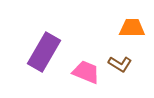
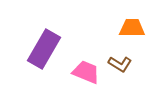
purple rectangle: moved 3 px up
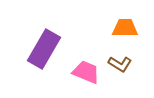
orange trapezoid: moved 7 px left
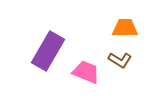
purple rectangle: moved 4 px right, 2 px down
brown L-shape: moved 4 px up
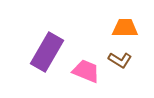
purple rectangle: moved 1 px left, 1 px down
pink trapezoid: moved 1 px up
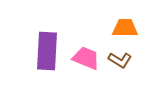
purple rectangle: moved 1 px up; rotated 27 degrees counterclockwise
pink trapezoid: moved 13 px up
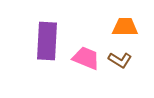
orange trapezoid: moved 1 px up
purple rectangle: moved 10 px up
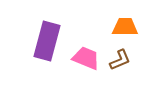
purple rectangle: rotated 12 degrees clockwise
brown L-shape: rotated 55 degrees counterclockwise
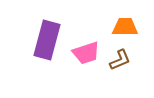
purple rectangle: moved 1 px up
pink trapezoid: moved 5 px up; rotated 140 degrees clockwise
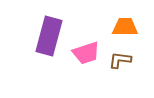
purple rectangle: moved 2 px right, 4 px up
brown L-shape: rotated 150 degrees counterclockwise
